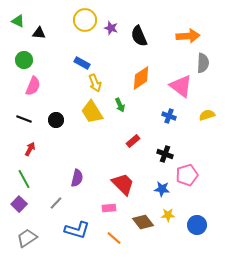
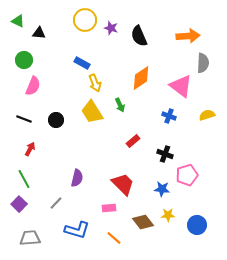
gray trapezoid: moved 3 px right; rotated 30 degrees clockwise
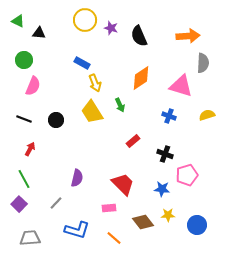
pink triangle: rotated 20 degrees counterclockwise
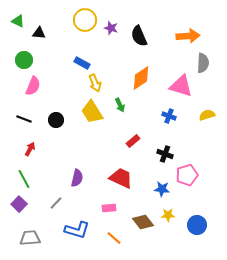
red trapezoid: moved 2 px left, 6 px up; rotated 20 degrees counterclockwise
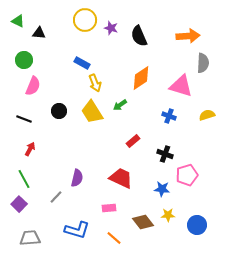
green arrow: rotated 80 degrees clockwise
black circle: moved 3 px right, 9 px up
gray line: moved 6 px up
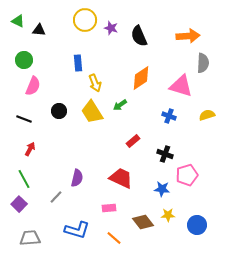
black triangle: moved 3 px up
blue rectangle: moved 4 px left; rotated 56 degrees clockwise
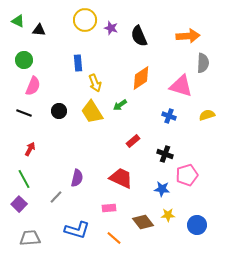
black line: moved 6 px up
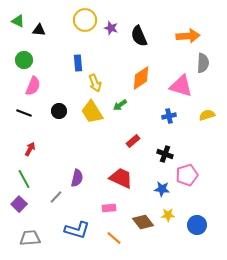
blue cross: rotated 32 degrees counterclockwise
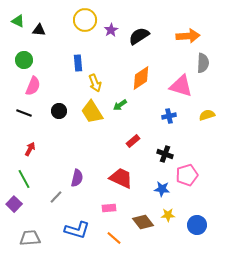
purple star: moved 2 px down; rotated 24 degrees clockwise
black semicircle: rotated 80 degrees clockwise
purple square: moved 5 px left
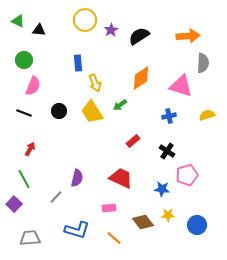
black cross: moved 2 px right, 3 px up; rotated 14 degrees clockwise
